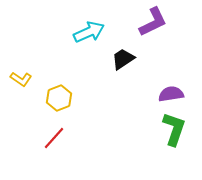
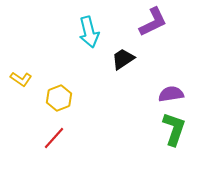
cyan arrow: rotated 100 degrees clockwise
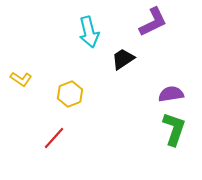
yellow hexagon: moved 11 px right, 4 px up
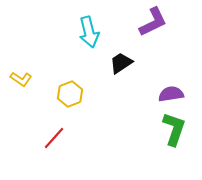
black trapezoid: moved 2 px left, 4 px down
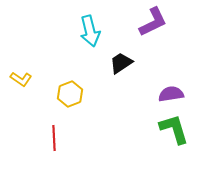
cyan arrow: moved 1 px right, 1 px up
green L-shape: rotated 36 degrees counterclockwise
red line: rotated 45 degrees counterclockwise
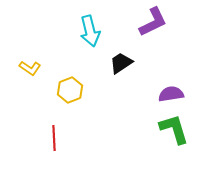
yellow L-shape: moved 9 px right, 11 px up
yellow hexagon: moved 4 px up
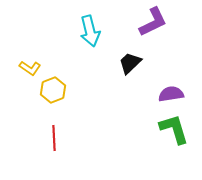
black trapezoid: moved 9 px right; rotated 10 degrees counterclockwise
yellow hexagon: moved 17 px left
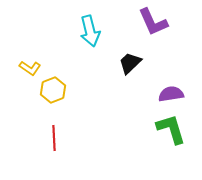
purple L-shape: rotated 92 degrees clockwise
green L-shape: moved 3 px left
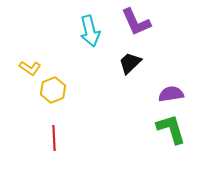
purple L-shape: moved 17 px left
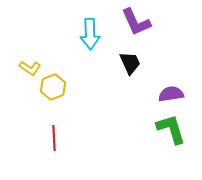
cyan arrow: moved 3 px down; rotated 12 degrees clockwise
black trapezoid: rotated 110 degrees clockwise
yellow hexagon: moved 3 px up
